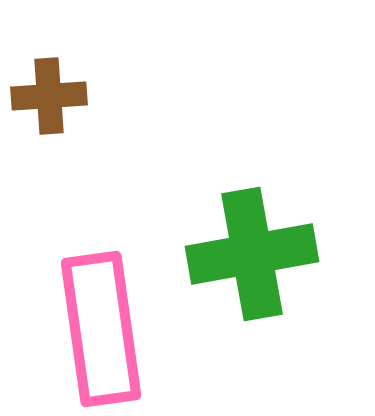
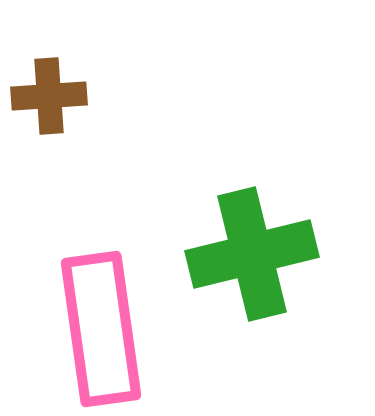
green cross: rotated 4 degrees counterclockwise
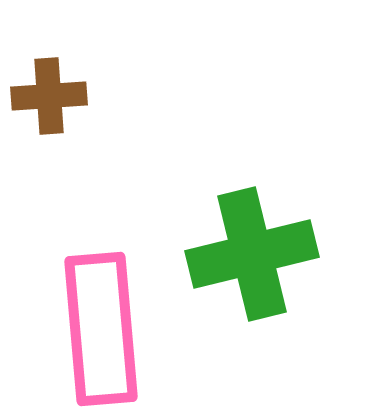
pink rectangle: rotated 3 degrees clockwise
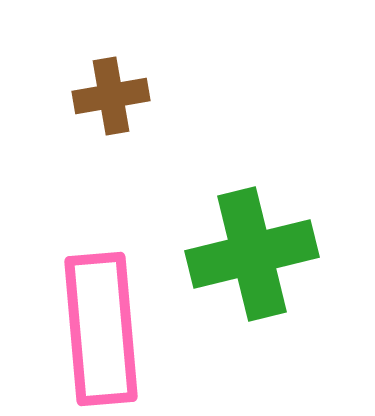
brown cross: moved 62 px right; rotated 6 degrees counterclockwise
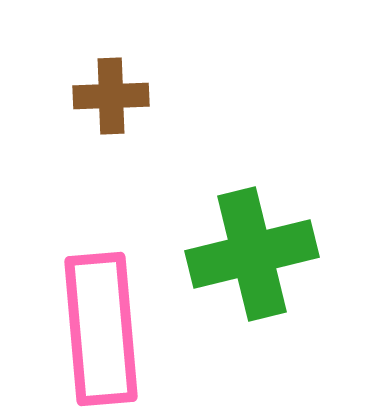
brown cross: rotated 8 degrees clockwise
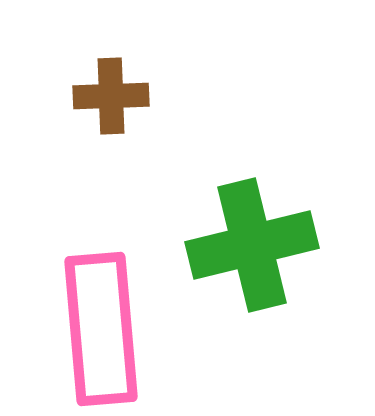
green cross: moved 9 px up
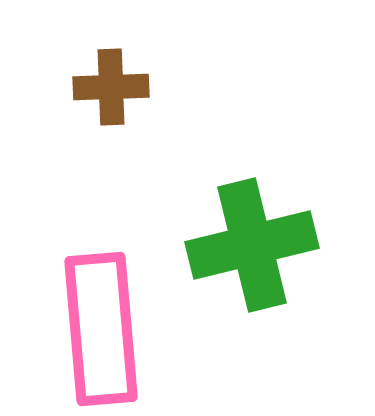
brown cross: moved 9 px up
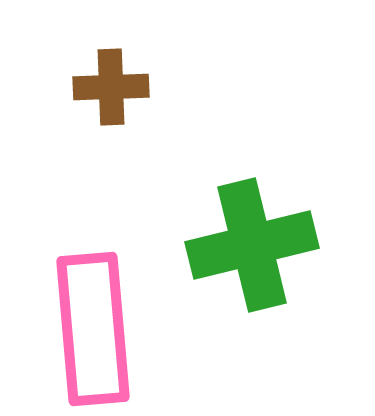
pink rectangle: moved 8 px left
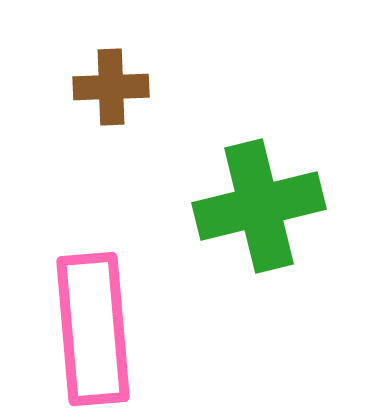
green cross: moved 7 px right, 39 px up
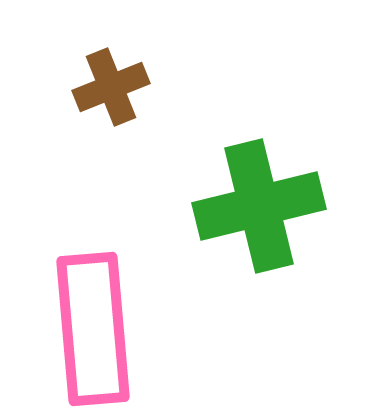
brown cross: rotated 20 degrees counterclockwise
